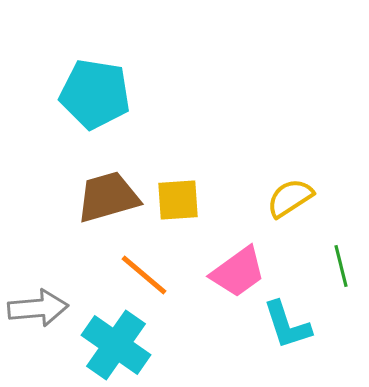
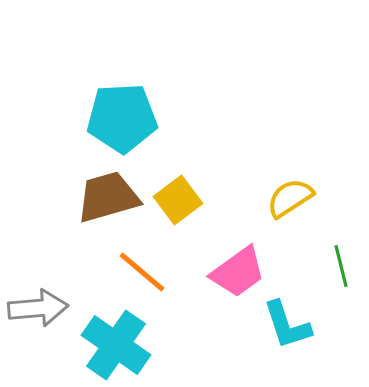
cyan pentagon: moved 27 px right, 24 px down; rotated 12 degrees counterclockwise
yellow square: rotated 33 degrees counterclockwise
orange line: moved 2 px left, 3 px up
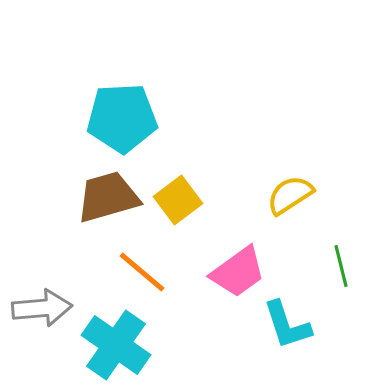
yellow semicircle: moved 3 px up
gray arrow: moved 4 px right
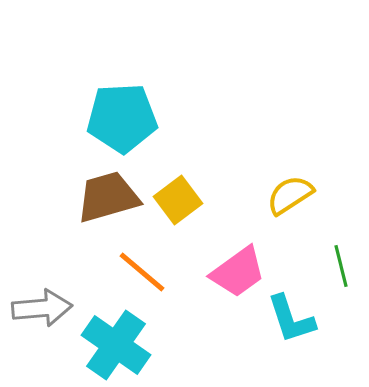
cyan L-shape: moved 4 px right, 6 px up
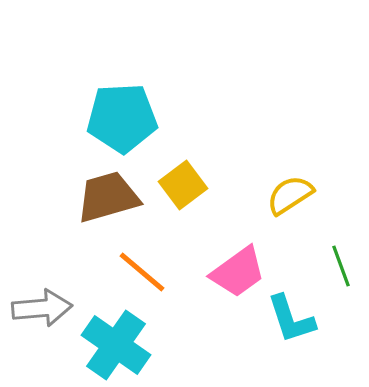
yellow square: moved 5 px right, 15 px up
green line: rotated 6 degrees counterclockwise
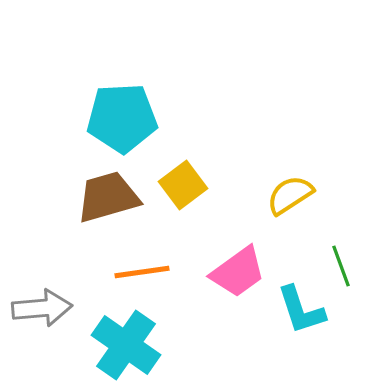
orange line: rotated 48 degrees counterclockwise
cyan L-shape: moved 10 px right, 9 px up
cyan cross: moved 10 px right
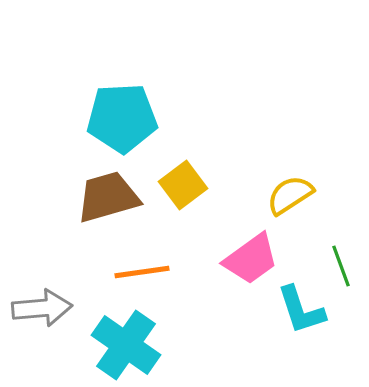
pink trapezoid: moved 13 px right, 13 px up
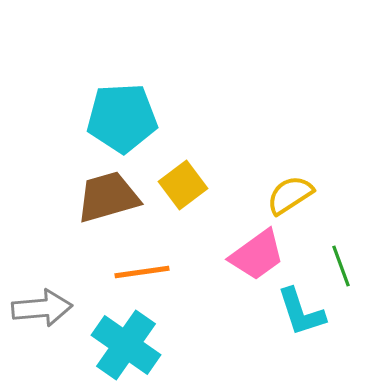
pink trapezoid: moved 6 px right, 4 px up
cyan L-shape: moved 2 px down
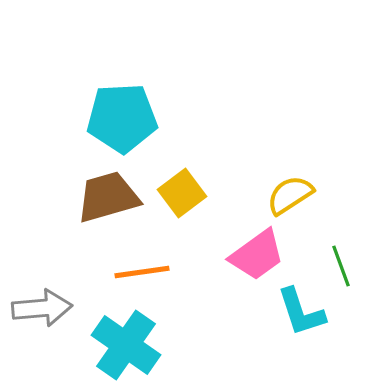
yellow square: moved 1 px left, 8 px down
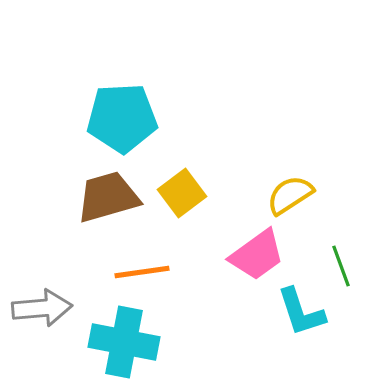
cyan cross: moved 2 px left, 3 px up; rotated 24 degrees counterclockwise
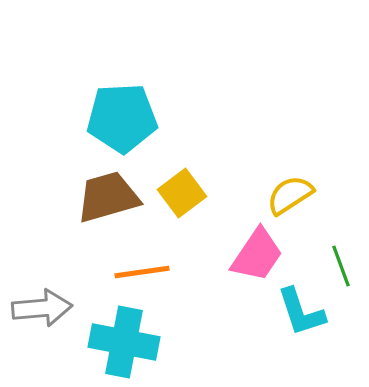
pink trapezoid: rotated 20 degrees counterclockwise
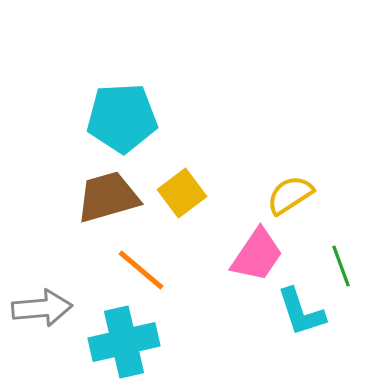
orange line: moved 1 px left, 2 px up; rotated 48 degrees clockwise
cyan cross: rotated 24 degrees counterclockwise
